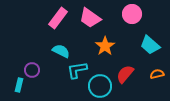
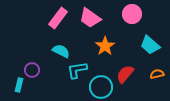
cyan circle: moved 1 px right, 1 px down
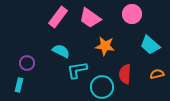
pink rectangle: moved 1 px up
orange star: rotated 30 degrees counterclockwise
purple circle: moved 5 px left, 7 px up
red semicircle: rotated 36 degrees counterclockwise
cyan circle: moved 1 px right
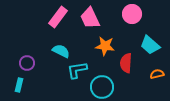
pink trapezoid: rotated 30 degrees clockwise
red semicircle: moved 1 px right, 11 px up
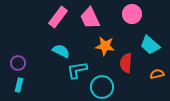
purple circle: moved 9 px left
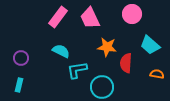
orange star: moved 2 px right, 1 px down
purple circle: moved 3 px right, 5 px up
orange semicircle: rotated 24 degrees clockwise
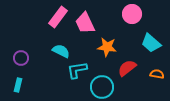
pink trapezoid: moved 5 px left, 5 px down
cyan trapezoid: moved 1 px right, 2 px up
red semicircle: moved 1 px right, 5 px down; rotated 48 degrees clockwise
cyan rectangle: moved 1 px left
